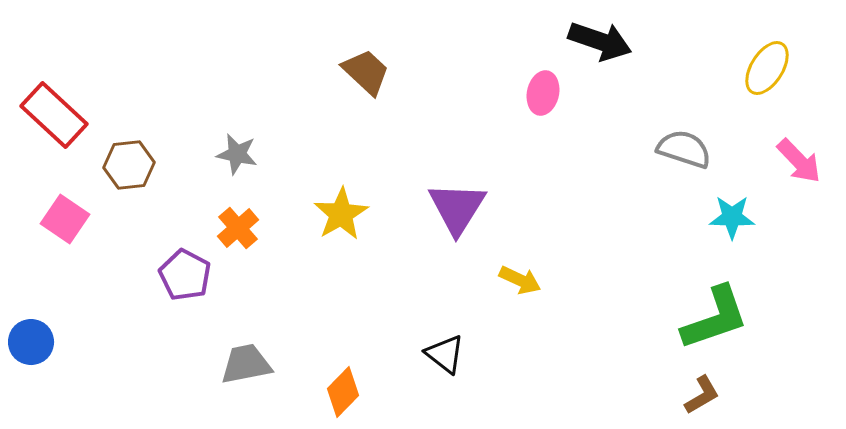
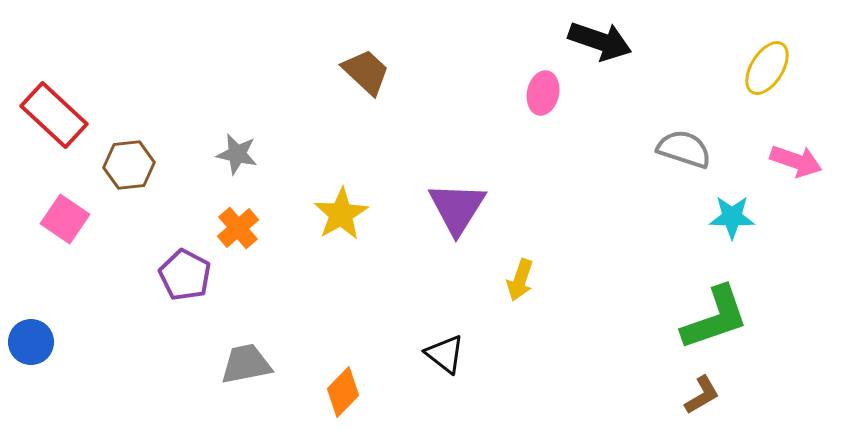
pink arrow: moved 3 px left; rotated 27 degrees counterclockwise
yellow arrow: rotated 84 degrees clockwise
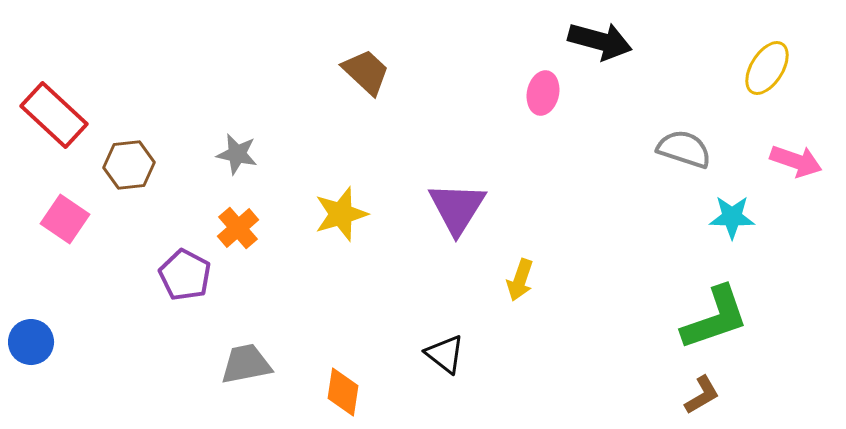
black arrow: rotated 4 degrees counterclockwise
yellow star: rotated 14 degrees clockwise
orange diamond: rotated 36 degrees counterclockwise
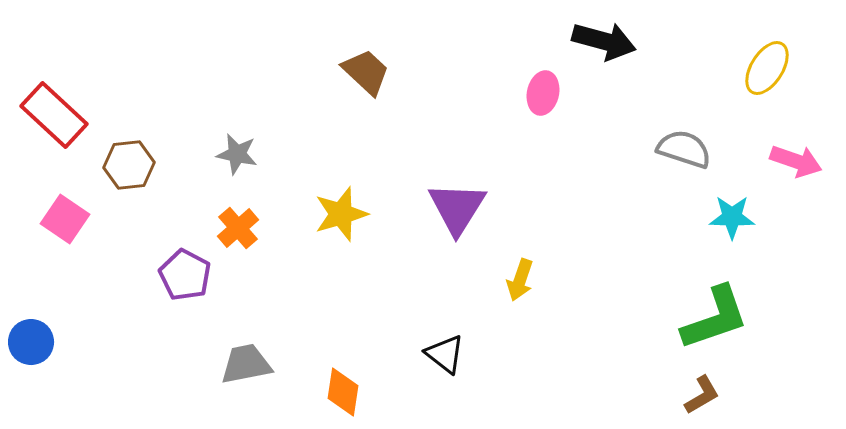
black arrow: moved 4 px right
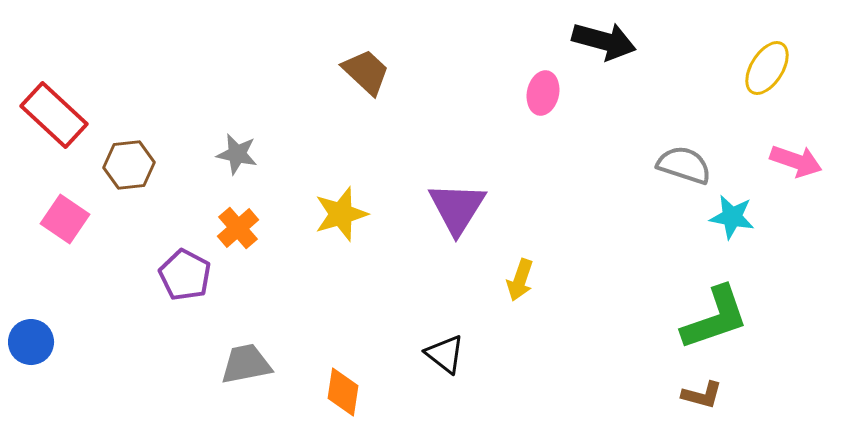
gray semicircle: moved 16 px down
cyan star: rotated 9 degrees clockwise
brown L-shape: rotated 45 degrees clockwise
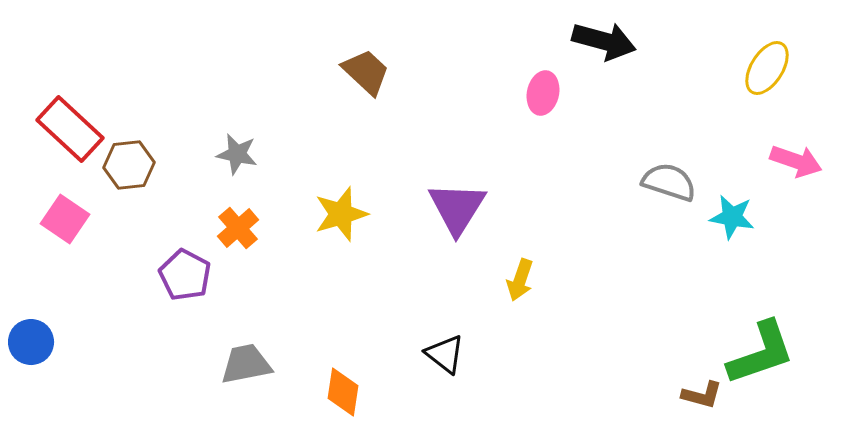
red rectangle: moved 16 px right, 14 px down
gray semicircle: moved 15 px left, 17 px down
green L-shape: moved 46 px right, 35 px down
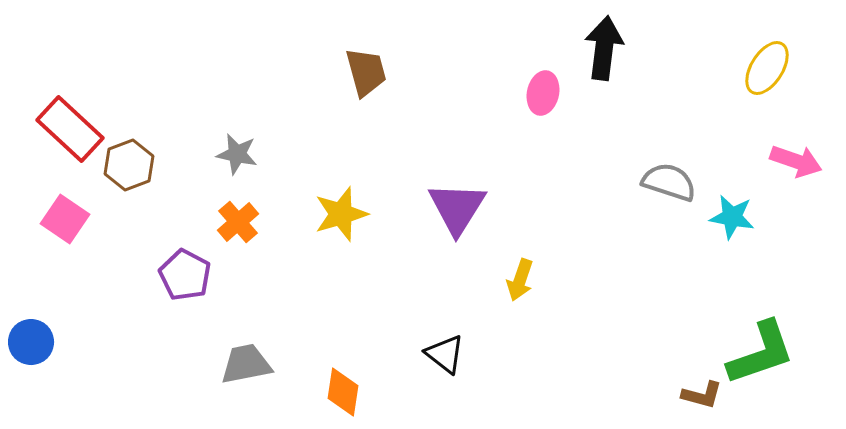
black arrow: moved 7 px down; rotated 98 degrees counterclockwise
brown trapezoid: rotated 32 degrees clockwise
brown hexagon: rotated 15 degrees counterclockwise
orange cross: moved 6 px up
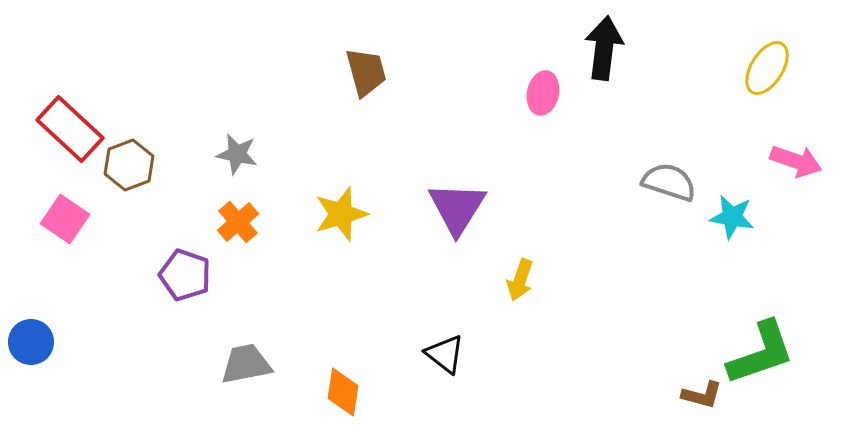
purple pentagon: rotated 9 degrees counterclockwise
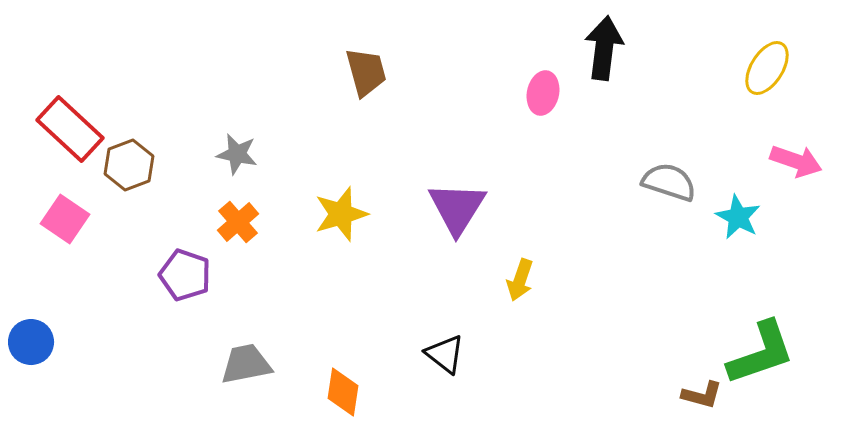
cyan star: moved 6 px right; rotated 18 degrees clockwise
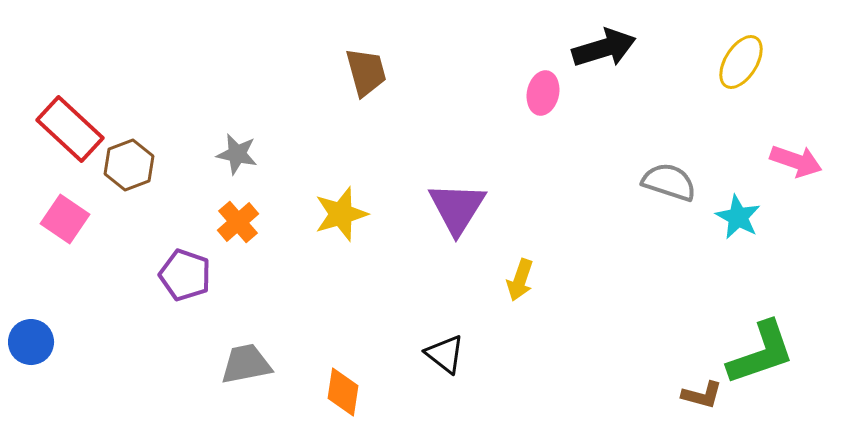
black arrow: rotated 66 degrees clockwise
yellow ellipse: moved 26 px left, 6 px up
